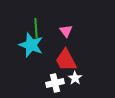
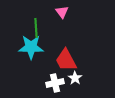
pink triangle: moved 4 px left, 19 px up
cyan star: moved 2 px down; rotated 20 degrees counterclockwise
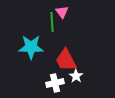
green line: moved 16 px right, 6 px up
white star: moved 1 px right, 2 px up
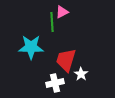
pink triangle: rotated 40 degrees clockwise
red trapezoid: rotated 45 degrees clockwise
white star: moved 5 px right, 2 px up
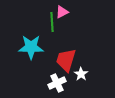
white cross: moved 2 px right; rotated 12 degrees counterclockwise
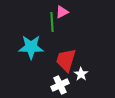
white cross: moved 3 px right, 2 px down
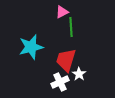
green line: moved 19 px right, 5 px down
cyan star: rotated 15 degrees counterclockwise
white star: moved 2 px left
white cross: moved 3 px up
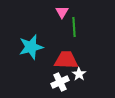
pink triangle: rotated 32 degrees counterclockwise
green line: moved 3 px right
red trapezoid: rotated 75 degrees clockwise
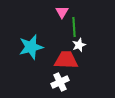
white star: moved 29 px up; rotated 16 degrees clockwise
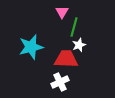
green line: rotated 18 degrees clockwise
red trapezoid: moved 1 px up
